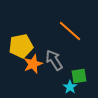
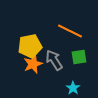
orange line: rotated 15 degrees counterclockwise
yellow pentagon: moved 9 px right
green square: moved 19 px up
cyan star: moved 3 px right, 1 px down
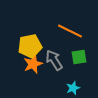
cyan star: rotated 16 degrees clockwise
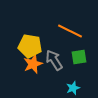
yellow pentagon: rotated 20 degrees clockwise
